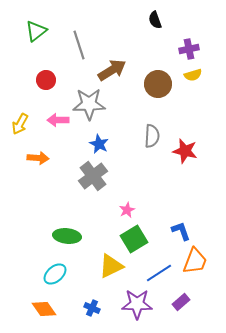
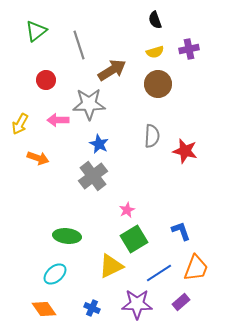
yellow semicircle: moved 38 px left, 23 px up
orange arrow: rotated 15 degrees clockwise
orange trapezoid: moved 1 px right, 7 px down
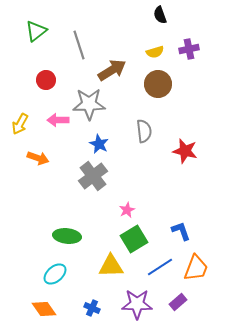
black semicircle: moved 5 px right, 5 px up
gray semicircle: moved 8 px left, 5 px up; rotated 10 degrees counterclockwise
yellow triangle: rotated 24 degrees clockwise
blue line: moved 1 px right, 6 px up
purple rectangle: moved 3 px left
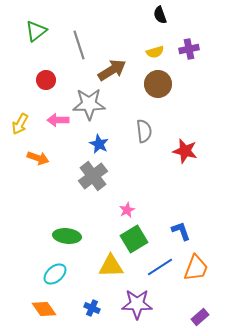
purple rectangle: moved 22 px right, 15 px down
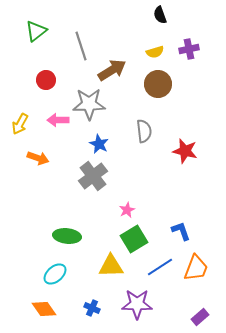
gray line: moved 2 px right, 1 px down
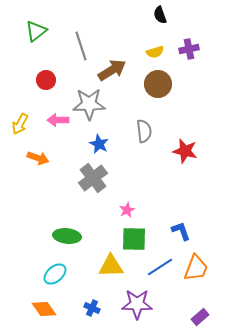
gray cross: moved 2 px down
green square: rotated 32 degrees clockwise
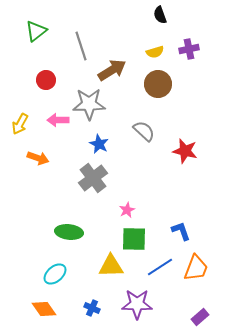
gray semicircle: rotated 40 degrees counterclockwise
green ellipse: moved 2 px right, 4 px up
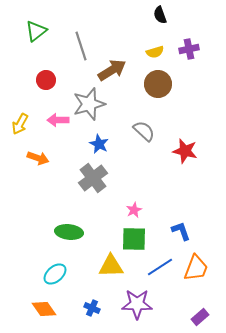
gray star: rotated 16 degrees counterclockwise
pink star: moved 7 px right
